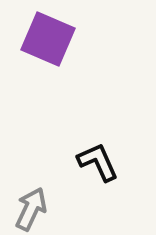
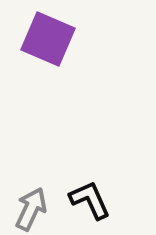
black L-shape: moved 8 px left, 38 px down
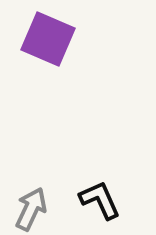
black L-shape: moved 10 px right
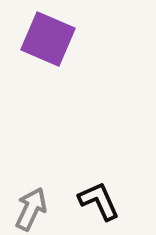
black L-shape: moved 1 px left, 1 px down
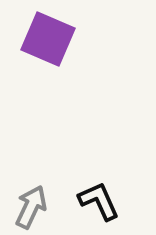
gray arrow: moved 2 px up
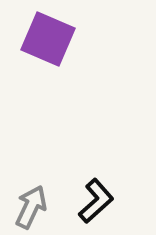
black L-shape: moved 3 px left; rotated 72 degrees clockwise
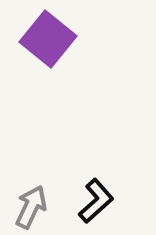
purple square: rotated 16 degrees clockwise
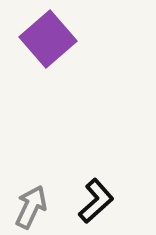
purple square: rotated 10 degrees clockwise
